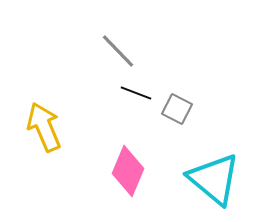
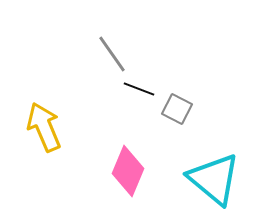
gray line: moved 6 px left, 3 px down; rotated 9 degrees clockwise
black line: moved 3 px right, 4 px up
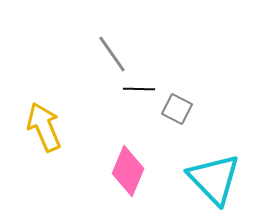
black line: rotated 20 degrees counterclockwise
cyan triangle: rotated 6 degrees clockwise
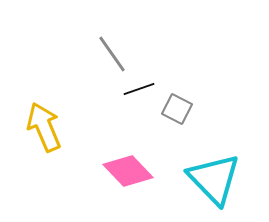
black line: rotated 20 degrees counterclockwise
pink diamond: rotated 66 degrees counterclockwise
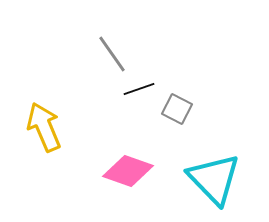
pink diamond: rotated 27 degrees counterclockwise
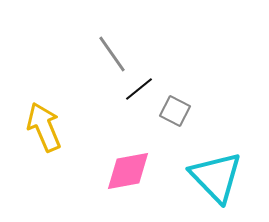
black line: rotated 20 degrees counterclockwise
gray square: moved 2 px left, 2 px down
pink diamond: rotated 30 degrees counterclockwise
cyan triangle: moved 2 px right, 2 px up
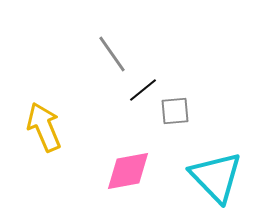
black line: moved 4 px right, 1 px down
gray square: rotated 32 degrees counterclockwise
